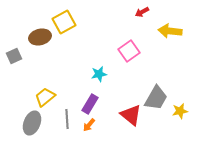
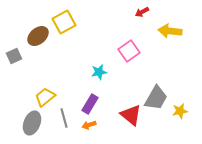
brown ellipse: moved 2 px left, 1 px up; rotated 25 degrees counterclockwise
cyan star: moved 2 px up
gray line: moved 3 px left, 1 px up; rotated 12 degrees counterclockwise
orange arrow: rotated 32 degrees clockwise
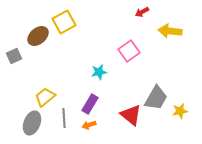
gray line: rotated 12 degrees clockwise
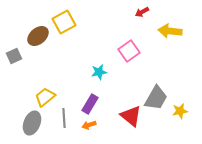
red triangle: moved 1 px down
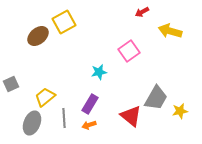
yellow arrow: rotated 10 degrees clockwise
gray square: moved 3 px left, 28 px down
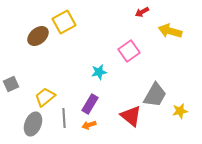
gray trapezoid: moved 1 px left, 3 px up
gray ellipse: moved 1 px right, 1 px down
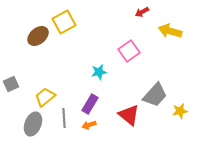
gray trapezoid: rotated 12 degrees clockwise
red triangle: moved 2 px left, 1 px up
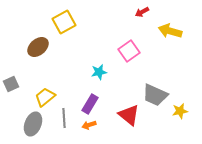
brown ellipse: moved 11 px down
gray trapezoid: rotated 72 degrees clockwise
